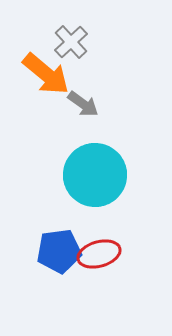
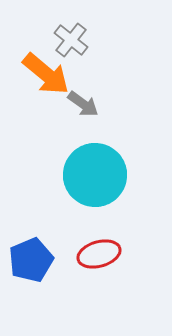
gray cross: moved 2 px up; rotated 8 degrees counterclockwise
blue pentagon: moved 28 px left, 9 px down; rotated 15 degrees counterclockwise
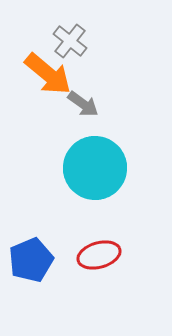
gray cross: moved 1 px left, 1 px down
orange arrow: moved 2 px right
cyan circle: moved 7 px up
red ellipse: moved 1 px down
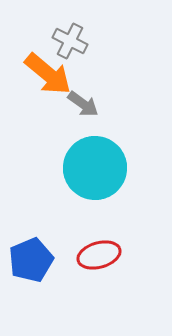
gray cross: rotated 12 degrees counterclockwise
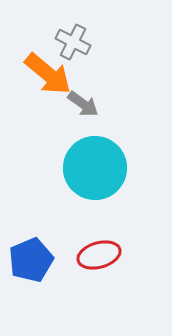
gray cross: moved 3 px right, 1 px down
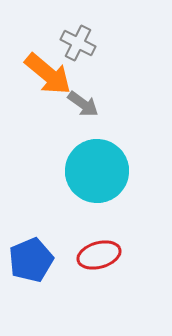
gray cross: moved 5 px right, 1 px down
cyan circle: moved 2 px right, 3 px down
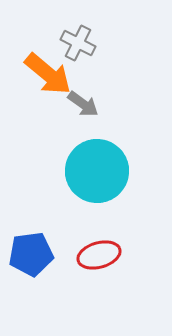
blue pentagon: moved 6 px up; rotated 15 degrees clockwise
